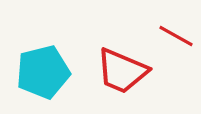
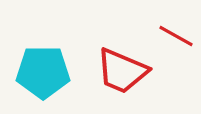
cyan pentagon: rotated 14 degrees clockwise
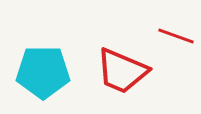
red line: rotated 9 degrees counterclockwise
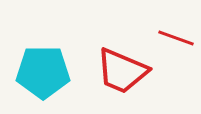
red line: moved 2 px down
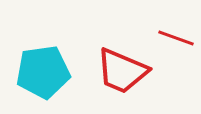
cyan pentagon: rotated 8 degrees counterclockwise
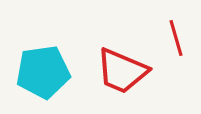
red line: rotated 54 degrees clockwise
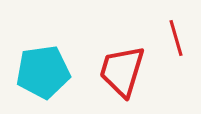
red trapezoid: rotated 84 degrees clockwise
